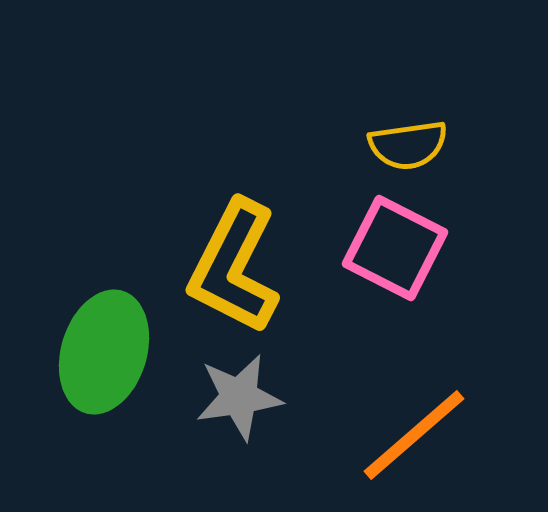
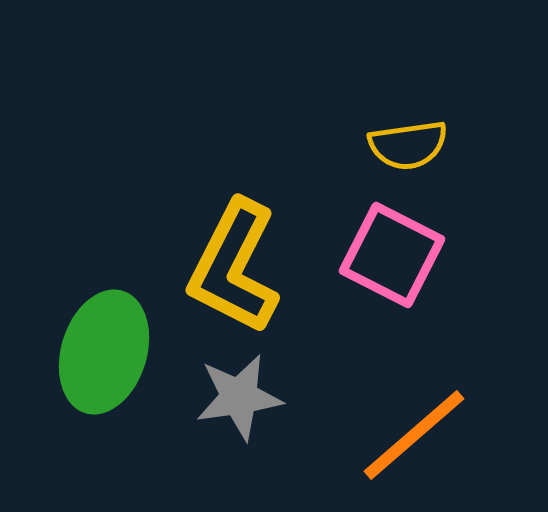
pink square: moved 3 px left, 7 px down
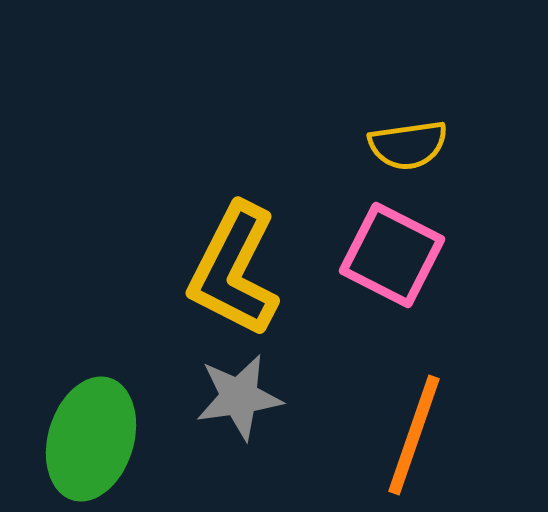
yellow L-shape: moved 3 px down
green ellipse: moved 13 px left, 87 px down
orange line: rotated 30 degrees counterclockwise
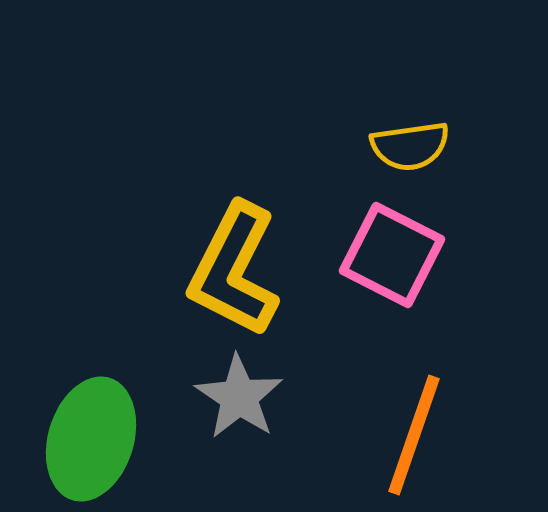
yellow semicircle: moved 2 px right, 1 px down
gray star: rotated 30 degrees counterclockwise
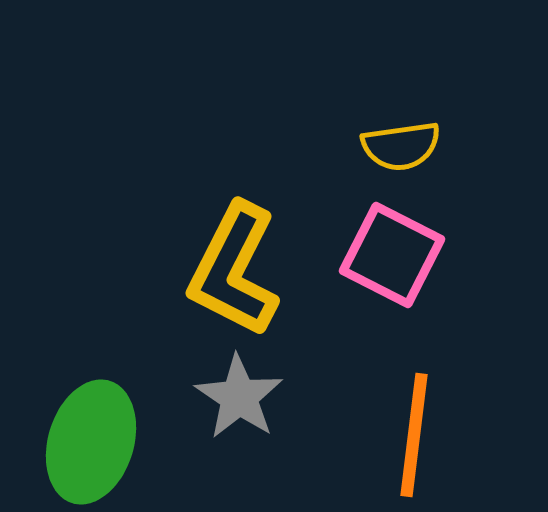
yellow semicircle: moved 9 px left
orange line: rotated 12 degrees counterclockwise
green ellipse: moved 3 px down
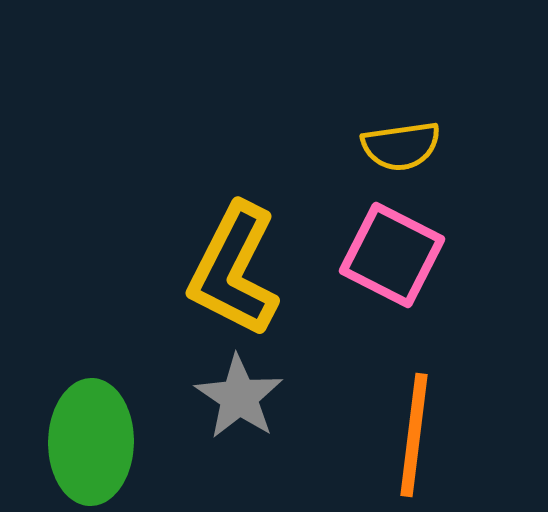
green ellipse: rotated 16 degrees counterclockwise
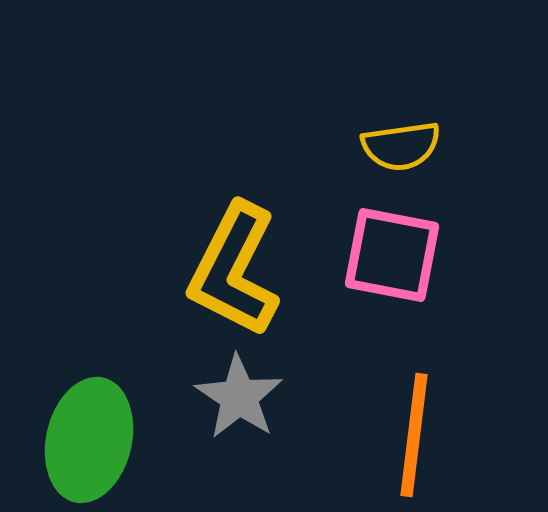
pink square: rotated 16 degrees counterclockwise
green ellipse: moved 2 px left, 2 px up; rotated 12 degrees clockwise
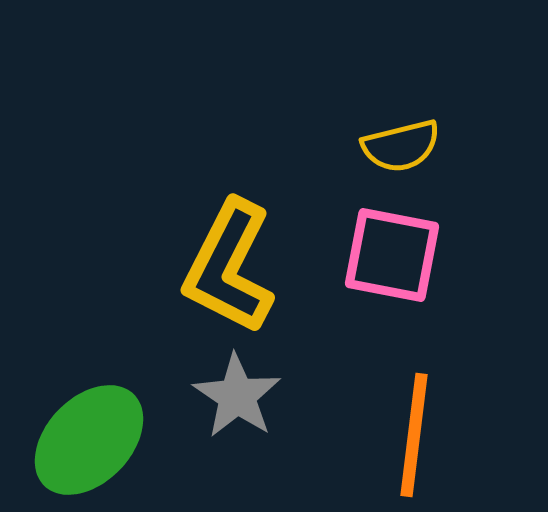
yellow semicircle: rotated 6 degrees counterclockwise
yellow L-shape: moved 5 px left, 3 px up
gray star: moved 2 px left, 1 px up
green ellipse: rotated 31 degrees clockwise
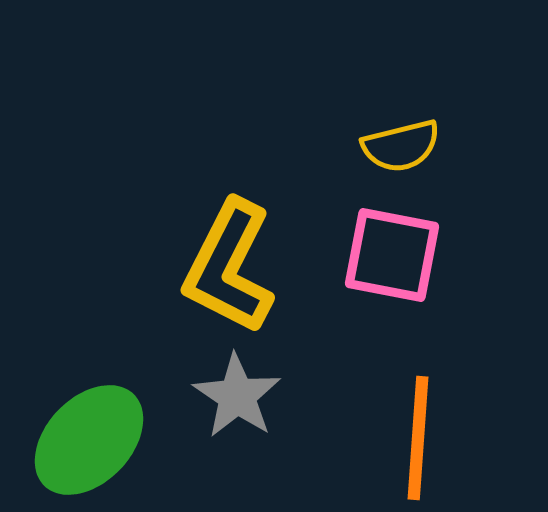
orange line: moved 4 px right, 3 px down; rotated 3 degrees counterclockwise
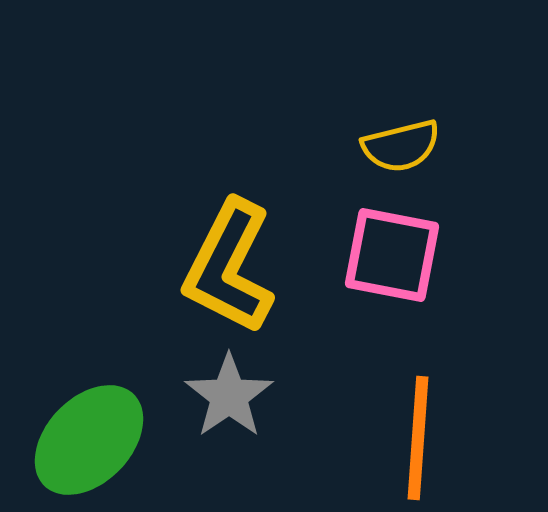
gray star: moved 8 px left; rotated 4 degrees clockwise
